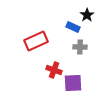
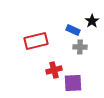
black star: moved 5 px right, 6 px down
blue rectangle: moved 3 px down
red rectangle: rotated 10 degrees clockwise
red cross: rotated 35 degrees counterclockwise
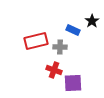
gray cross: moved 20 px left
red cross: rotated 35 degrees clockwise
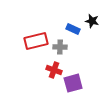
black star: rotated 24 degrees counterclockwise
blue rectangle: moved 1 px up
purple square: rotated 12 degrees counterclockwise
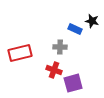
blue rectangle: moved 2 px right
red rectangle: moved 16 px left, 12 px down
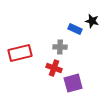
red cross: moved 2 px up
